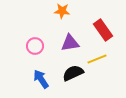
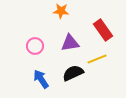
orange star: moved 1 px left
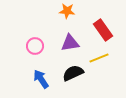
orange star: moved 6 px right
yellow line: moved 2 px right, 1 px up
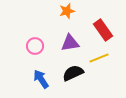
orange star: rotated 21 degrees counterclockwise
